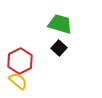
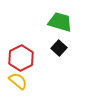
green trapezoid: moved 2 px up
red hexagon: moved 1 px right, 3 px up
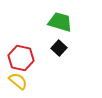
red hexagon: rotated 20 degrees counterclockwise
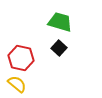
yellow semicircle: moved 1 px left, 3 px down
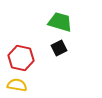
black square: rotated 21 degrees clockwise
yellow semicircle: moved 1 px down; rotated 30 degrees counterclockwise
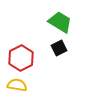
green trapezoid: rotated 15 degrees clockwise
red hexagon: rotated 20 degrees clockwise
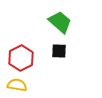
green trapezoid: rotated 10 degrees clockwise
black square: moved 3 px down; rotated 28 degrees clockwise
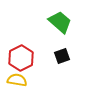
black square: moved 3 px right, 5 px down; rotated 21 degrees counterclockwise
yellow semicircle: moved 5 px up
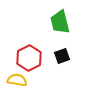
green trapezoid: rotated 145 degrees counterclockwise
red hexagon: moved 8 px right
